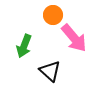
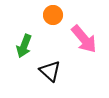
pink arrow: moved 10 px right, 1 px down
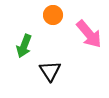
pink arrow: moved 5 px right, 5 px up
black triangle: rotated 15 degrees clockwise
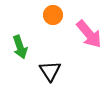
green arrow: moved 4 px left, 1 px down; rotated 40 degrees counterclockwise
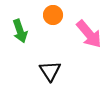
green arrow: moved 16 px up
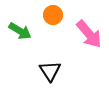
green arrow: rotated 40 degrees counterclockwise
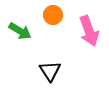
pink arrow: moved 3 px up; rotated 20 degrees clockwise
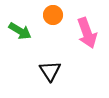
pink arrow: moved 2 px left, 2 px down
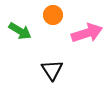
pink arrow: rotated 88 degrees counterclockwise
black triangle: moved 2 px right, 1 px up
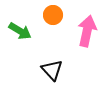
pink arrow: moved 2 px up; rotated 60 degrees counterclockwise
black triangle: rotated 10 degrees counterclockwise
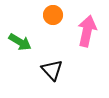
green arrow: moved 11 px down
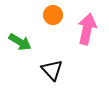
pink arrow: moved 2 px up
